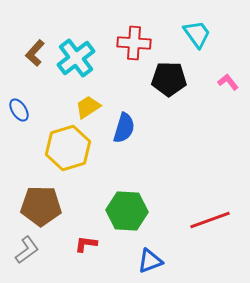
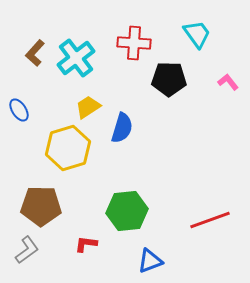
blue semicircle: moved 2 px left
green hexagon: rotated 9 degrees counterclockwise
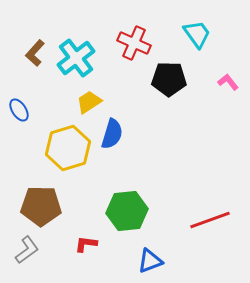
red cross: rotated 20 degrees clockwise
yellow trapezoid: moved 1 px right, 5 px up
blue semicircle: moved 10 px left, 6 px down
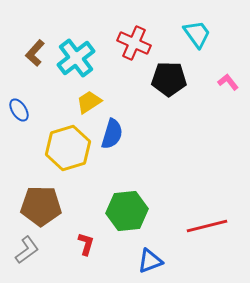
red line: moved 3 px left, 6 px down; rotated 6 degrees clockwise
red L-shape: rotated 100 degrees clockwise
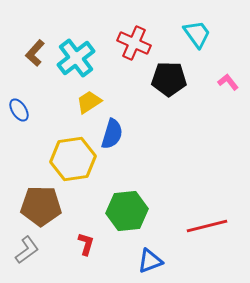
yellow hexagon: moved 5 px right, 11 px down; rotated 9 degrees clockwise
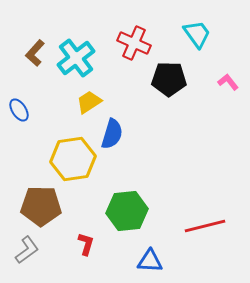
red line: moved 2 px left
blue triangle: rotated 24 degrees clockwise
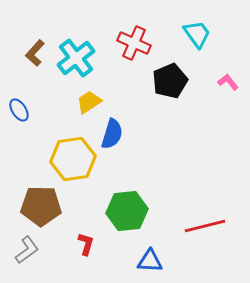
black pentagon: moved 1 px right, 2 px down; rotated 24 degrees counterclockwise
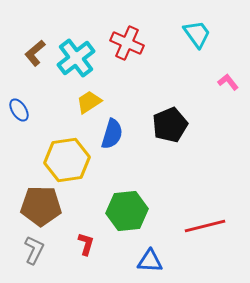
red cross: moved 7 px left
brown L-shape: rotated 8 degrees clockwise
black pentagon: moved 44 px down
yellow hexagon: moved 6 px left, 1 px down
gray L-shape: moved 7 px right; rotated 28 degrees counterclockwise
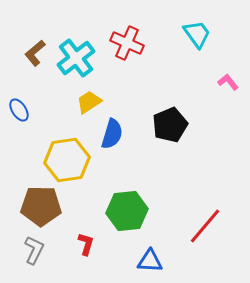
red line: rotated 36 degrees counterclockwise
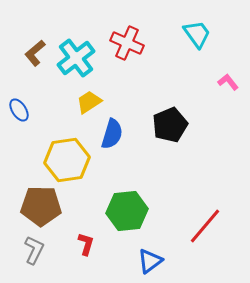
blue triangle: rotated 40 degrees counterclockwise
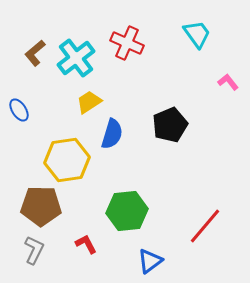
red L-shape: rotated 45 degrees counterclockwise
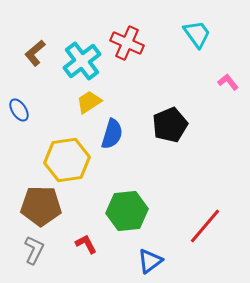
cyan cross: moved 6 px right, 3 px down
